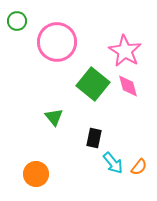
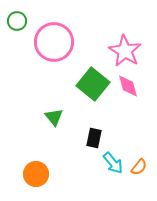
pink circle: moved 3 px left
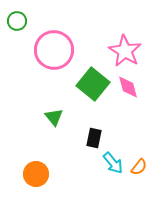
pink circle: moved 8 px down
pink diamond: moved 1 px down
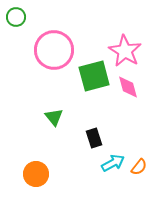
green circle: moved 1 px left, 4 px up
green square: moved 1 px right, 8 px up; rotated 36 degrees clockwise
black rectangle: rotated 30 degrees counterclockwise
cyan arrow: rotated 80 degrees counterclockwise
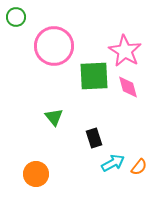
pink circle: moved 4 px up
green square: rotated 12 degrees clockwise
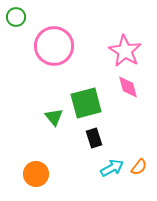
green square: moved 8 px left, 27 px down; rotated 12 degrees counterclockwise
cyan arrow: moved 1 px left, 5 px down
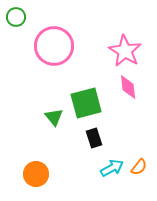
pink diamond: rotated 10 degrees clockwise
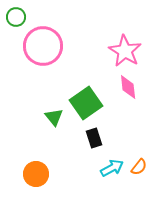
pink circle: moved 11 px left
green square: rotated 20 degrees counterclockwise
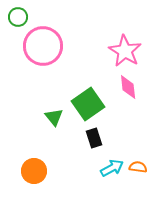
green circle: moved 2 px right
green square: moved 2 px right, 1 px down
orange semicircle: moved 1 px left; rotated 120 degrees counterclockwise
orange circle: moved 2 px left, 3 px up
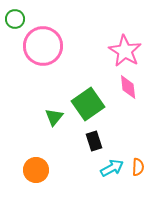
green circle: moved 3 px left, 2 px down
green triangle: rotated 18 degrees clockwise
black rectangle: moved 3 px down
orange semicircle: rotated 84 degrees clockwise
orange circle: moved 2 px right, 1 px up
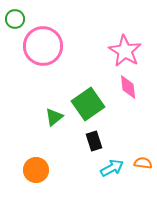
green triangle: rotated 12 degrees clockwise
orange semicircle: moved 5 px right, 4 px up; rotated 84 degrees counterclockwise
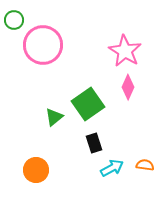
green circle: moved 1 px left, 1 px down
pink circle: moved 1 px up
pink diamond: rotated 30 degrees clockwise
black rectangle: moved 2 px down
orange semicircle: moved 2 px right, 2 px down
